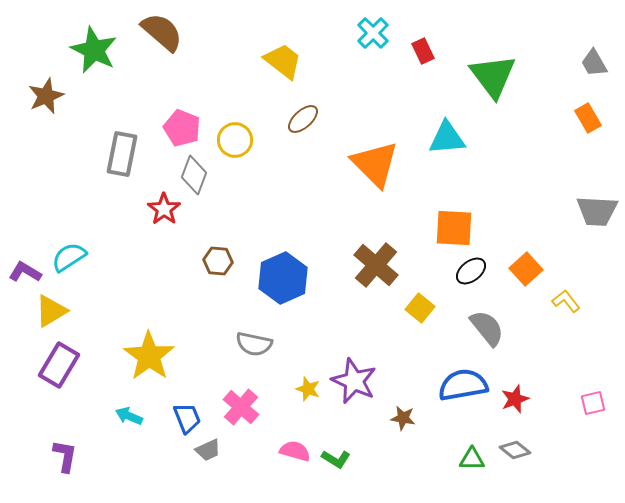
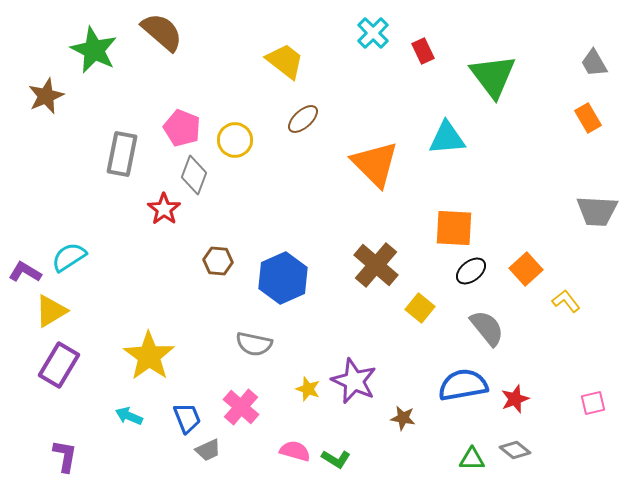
yellow trapezoid at (283, 61): moved 2 px right
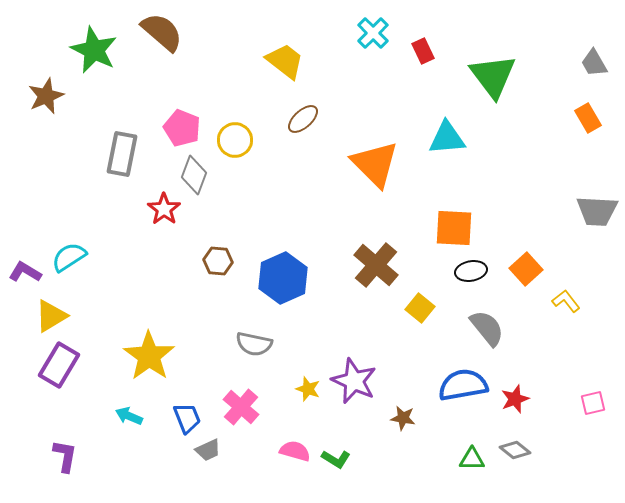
black ellipse at (471, 271): rotated 28 degrees clockwise
yellow triangle at (51, 311): moved 5 px down
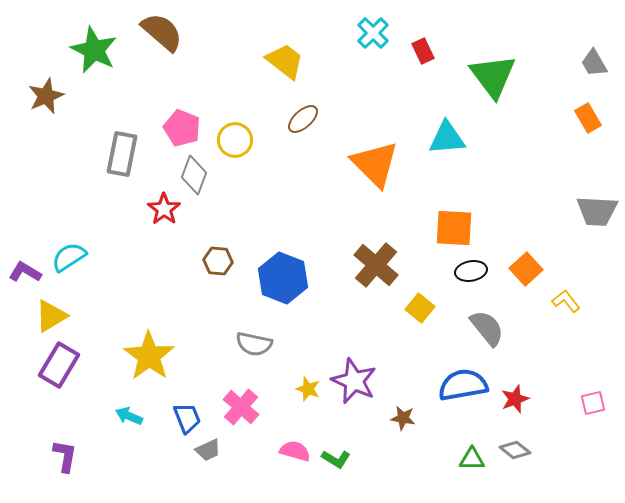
blue hexagon at (283, 278): rotated 15 degrees counterclockwise
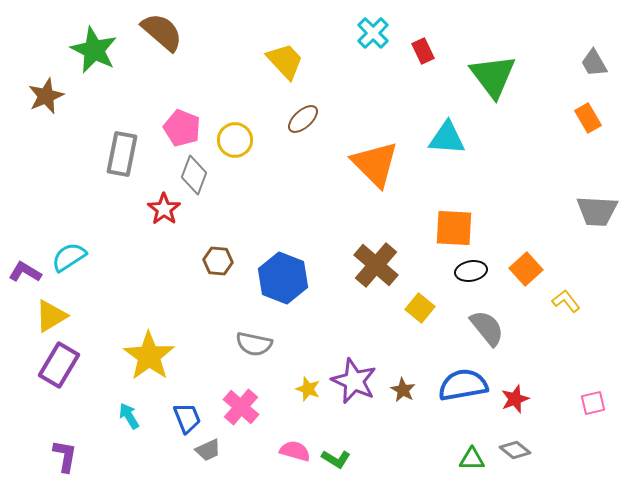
yellow trapezoid at (285, 61): rotated 9 degrees clockwise
cyan triangle at (447, 138): rotated 9 degrees clockwise
cyan arrow at (129, 416): rotated 36 degrees clockwise
brown star at (403, 418): moved 28 px up; rotated 20 degrees clockwise
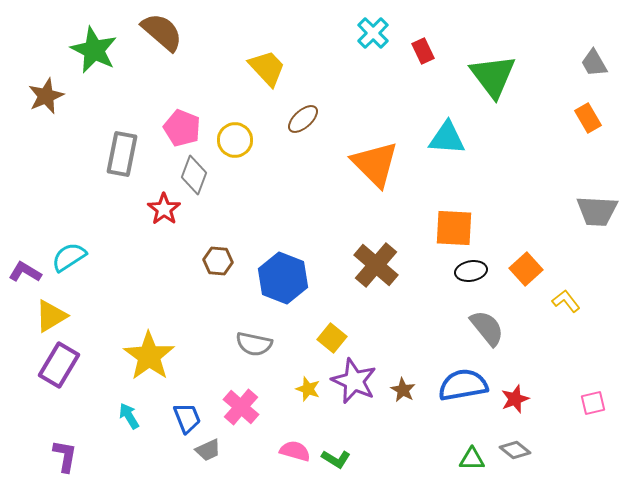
yellow trapezoid at (285, 61): moved 18 px left, 7 px down
yellow square at (420, 308): moved 88 px left, 30 px down
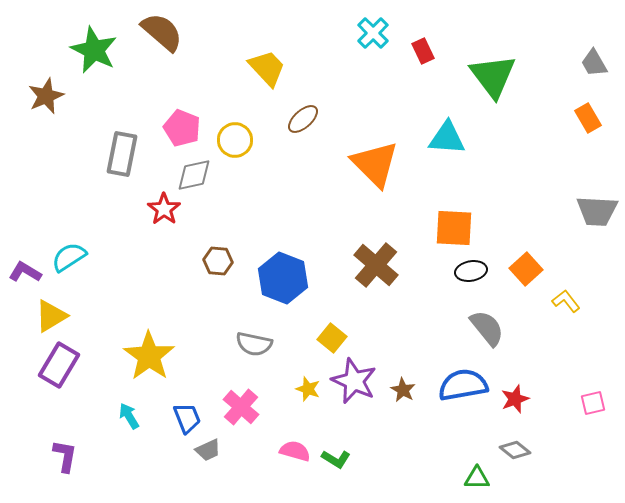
gray diamond at (194, 175): rotated 57 degrees clockwise
green triangle at (472, 459): moved 5 px right, 19 px down
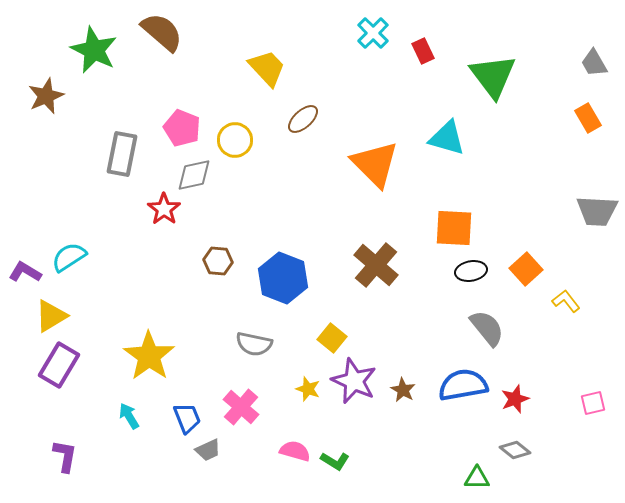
cyan triangle at (447, 138): rotated 12 degrees clockwise
green L-shape at (336, 459): moved 1 px left, 2 px down
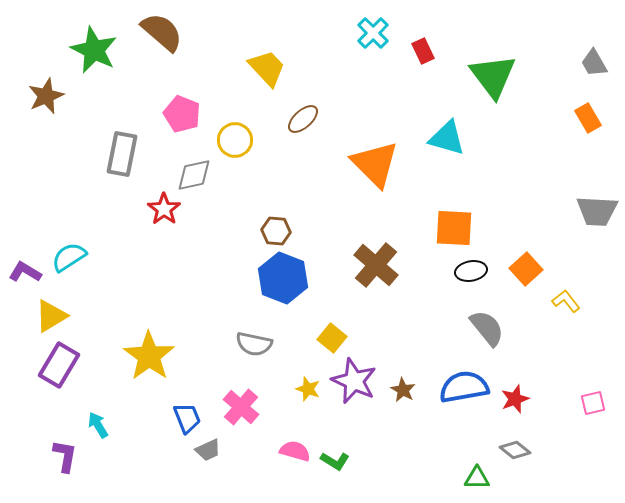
pink pentagon at (182, 128): moved 14 px up
brown hexagon at (218, 261): moved 58 px right, 30 px up
blue semicircle at (463, 385): moved 1 px right, 2 px down
cyan arrow at (129, 416): moved 31 px left, 9 px down
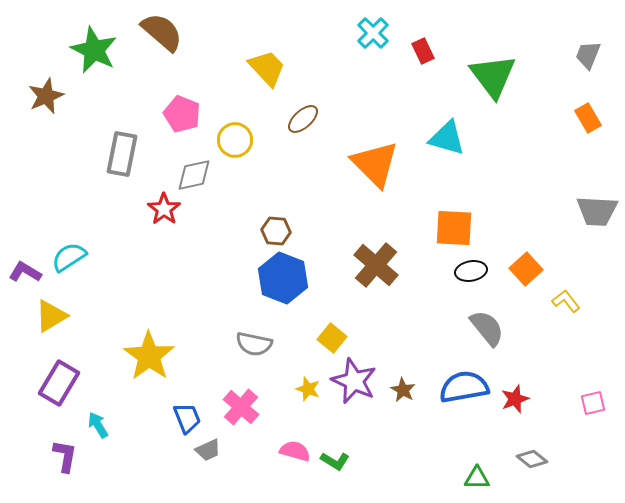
gray trapezoid at (594, 63): moved 6 px left, 8 px up; rotated 52 degrees clockwise
purple rectangle at (59, 365): moved 18 px down
gray diamond at (515, 450): moved 17 px right, 9 px down
